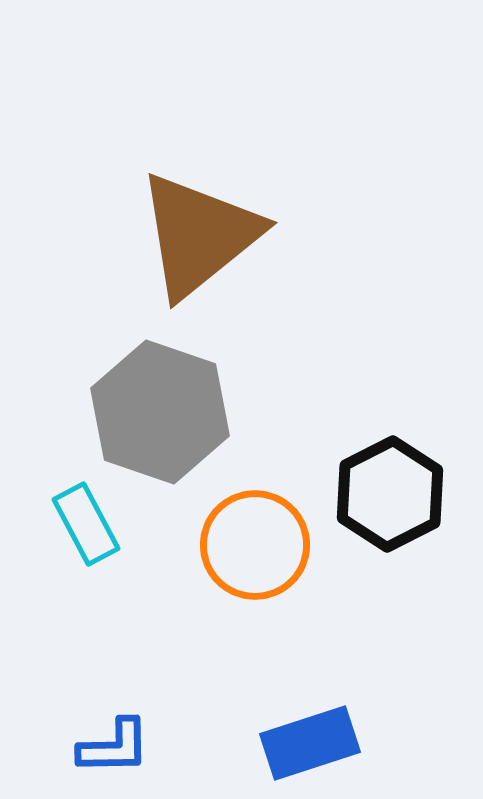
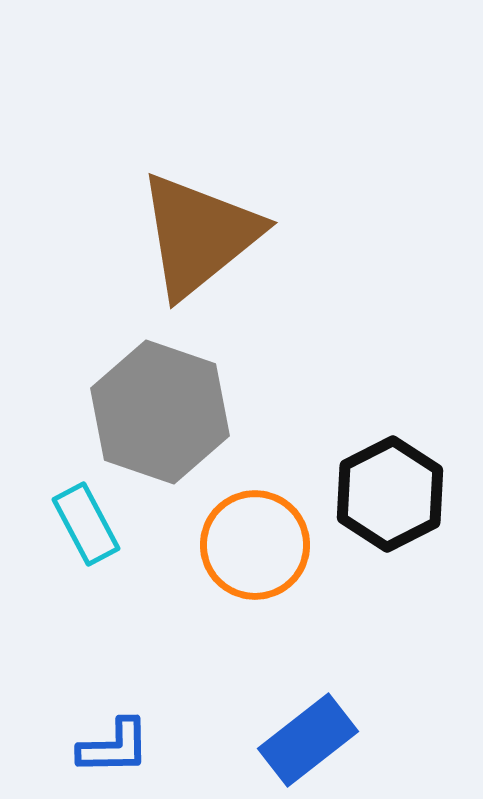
blue rectangle: moved 2 px left, 3 px up; rotated 20 degrees counterclockwise
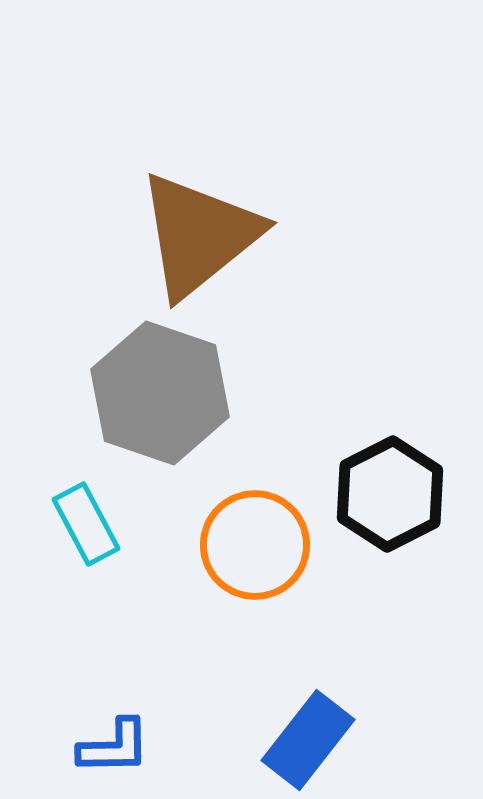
gray hexagon: moved 19 px up
blue rectangle: rotated 14 degrees counterclockwise
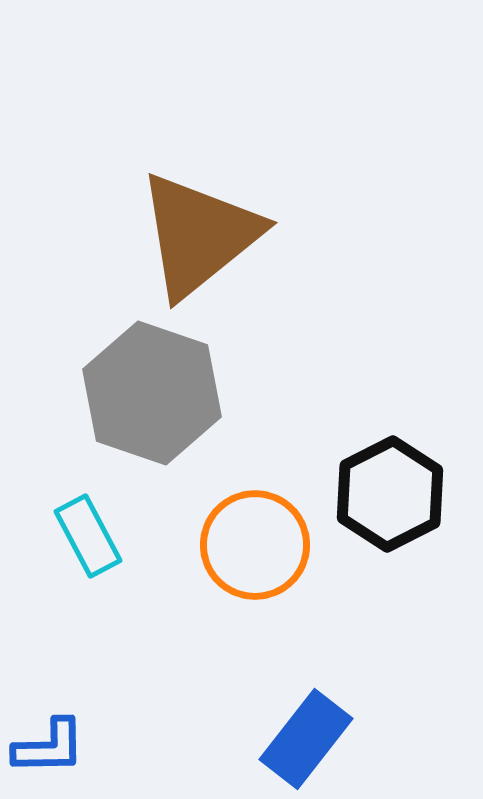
gray hexagon: moved 8 px left
cyan rectangle: moved 2 px right, 12 px down
blue rectangle: moved 2 px left, 1 px up
blue L-shape: moved 65 px left
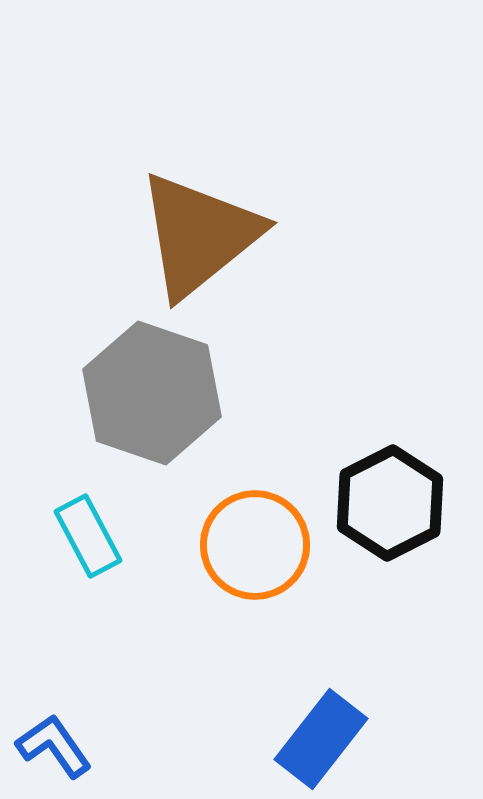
black hexagon: moved 9 px down
blue rectangle: moved 15 px right
blue L-shape: moved 5 px right, 1 px up; rotated 124 degrees counterclockwise
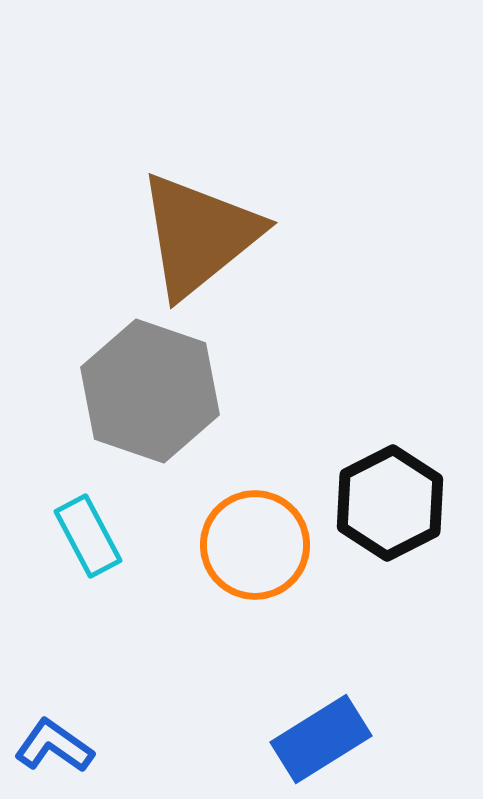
gray hexagon: moved 2 px left, 2 px up
blue rectangle: rotated 20 degrees clockwise
blue L-shape: rotated 20 degrees counterclockwise
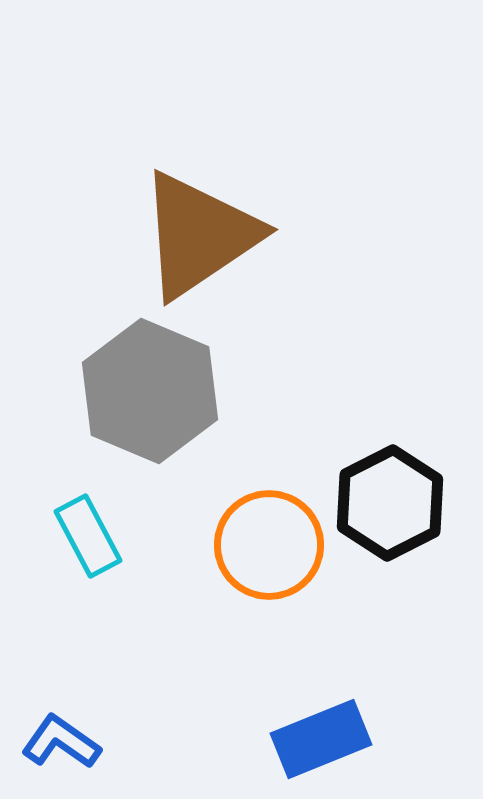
brown triangle: rotated 5 degrees clockwise
gray hexagon: rotated 4 degrees clockwise
orange circle: moved 14 px right
blue rectangle: rotated 10 degrees clockwise
blue L-shape: moved 7 px right, 4 px up
